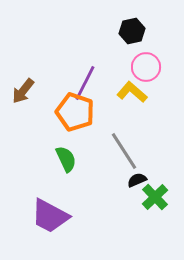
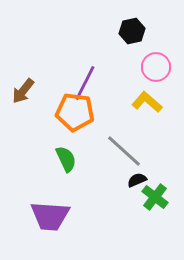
pink circle: moved 10 px right
yellow L-shape: moved 15 px right, 10 px down
orange pentagon: rotated 12 degrees counterclockwise
gray line: rotated 15 degrees counterclockwise
green cross: rotated 8 degrees counterclockwise
purple trapezoid: rotated 24 degrees counterclockwise
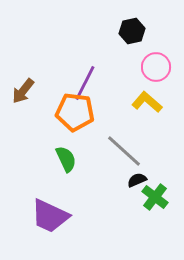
purple trapezoid: rotated 21 degrees clockwise
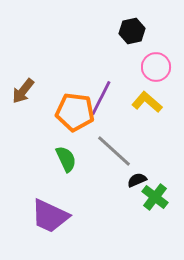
purple line: moved 16 px right, 15 px down
gray line: moved 10 px left
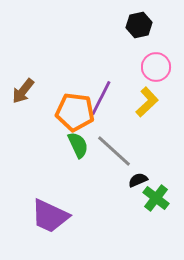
black hexagon: moved 7 px right, 6 px up
yellow L-shape: rotated 96 degrees clockwise
green semicircle: moved 12 px right, 14 px up
black semicircle: moved 1 px right
green cross: moved 1 px right, 1 px down
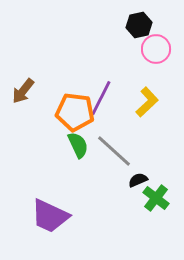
pink circle: moved 18 px up
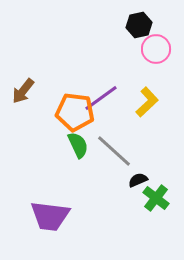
purple line: rotated 27 degrees clockwise
purple trapezoid: rotated 18 degrees counterclockwise
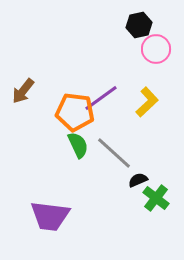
gray line: moved 2 px down
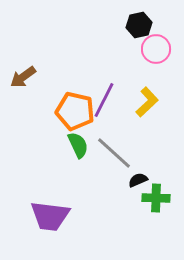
brown arrow: moved 14 px up; rotated 16 degrees clockwise
purple line: moved 3 px right, 2 px down; rotated 27 degrees counterclockwise
orange pentagon: moved 1 px up; rotated 6 degrees clockwise
green cross: rotated 36 degrees counterclockwise
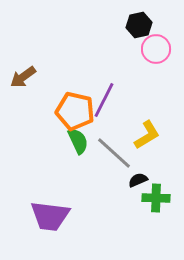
yellow L-shape: moved 33 px down; rotated 12 degrees clockwise
green semicircle: moved 4 px up
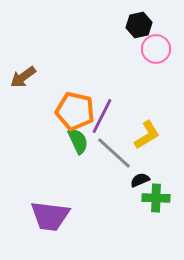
purple line: moved 2 px left, 16 px down
black semicircle: moved 2 px right
